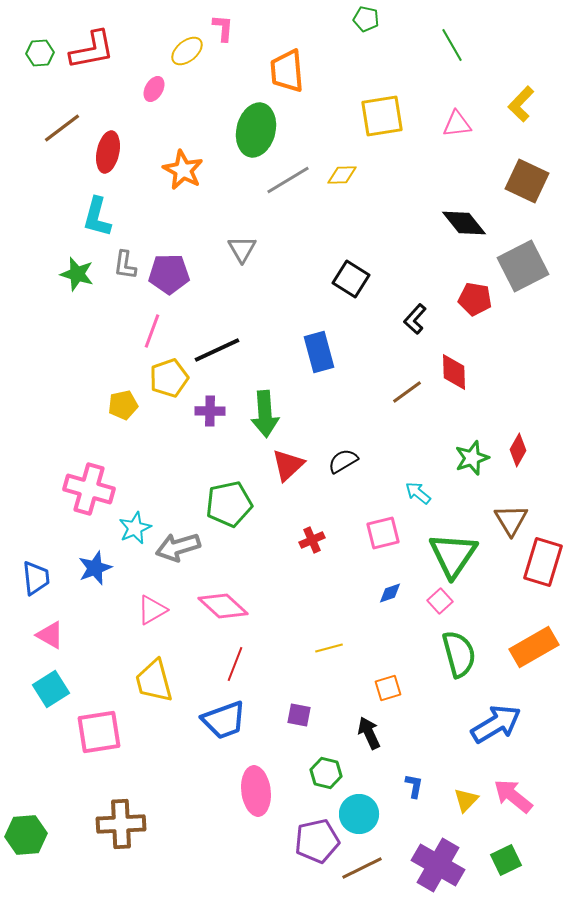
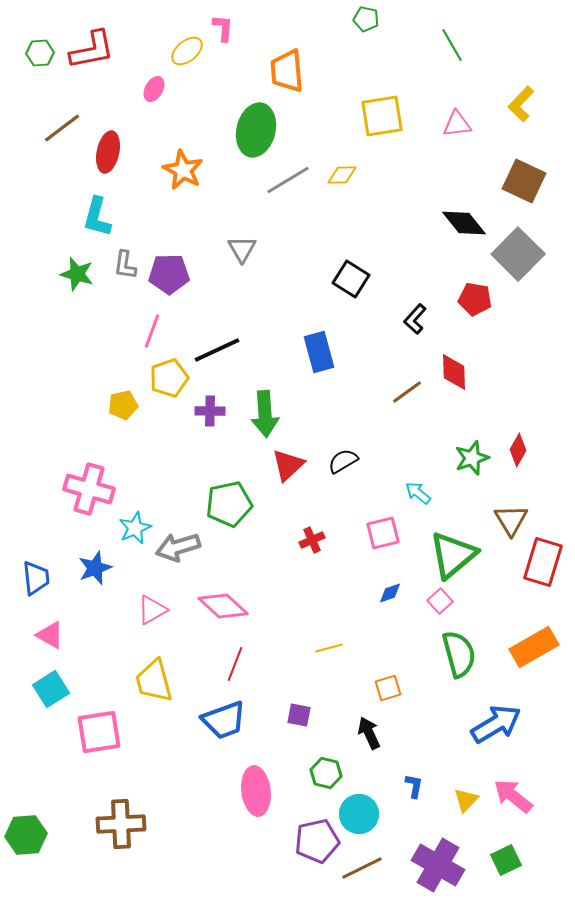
brown square at (527, 181): moved 3 px left
gray square at (523, 266): moved 5 px left, 12 px up; rotated 18 degrees counterclockwise
green triangle at (453, 555): rotated 16 degrees clockwise
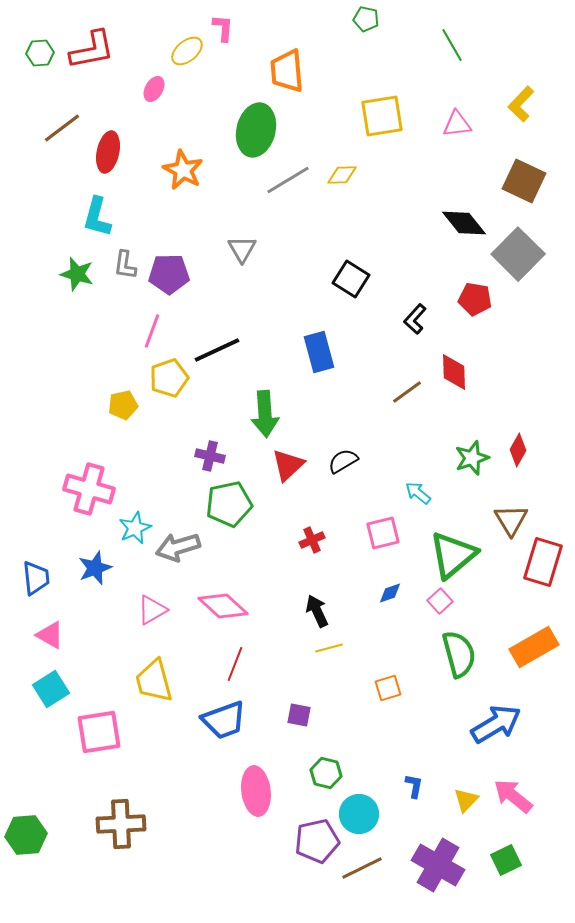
purple cross at (210, 411): moved 45 px down; rotated 12 degrees clockwise
black arrow at (369, 733): moved 52 px left, 122 px up
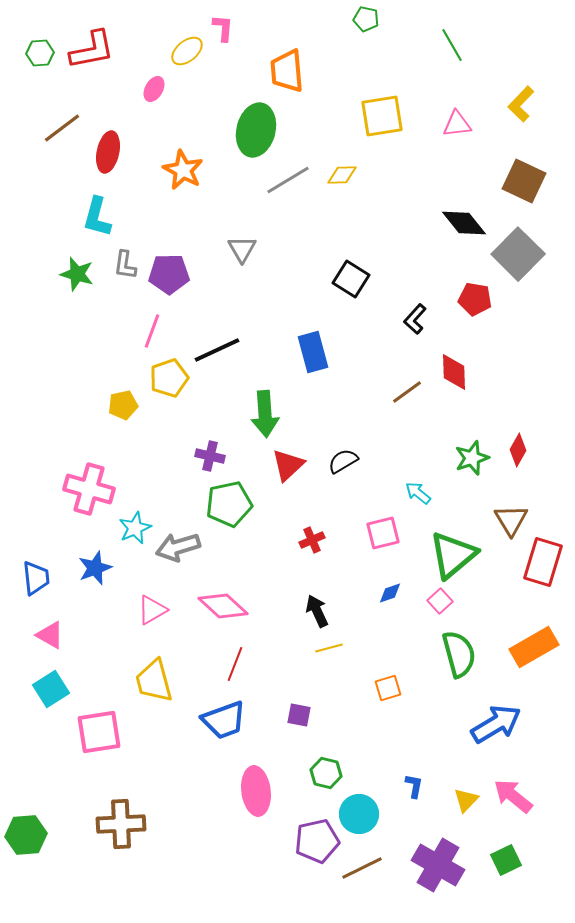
blue rectangle at (319, 352): moved 6 px left
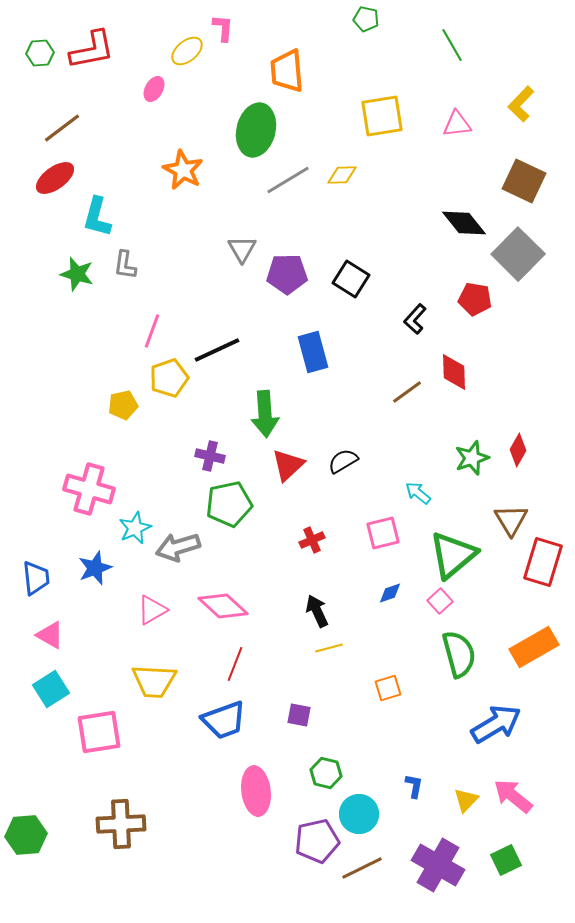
red ellipse at (108, 152): moved 53 px left, 26 px down; rotated 42 degrees clockwise
purple pentagon at (169, 274): moved 118 px right
yellow trapezoid at (154, 681): rotated 72 degrees counterclockwise
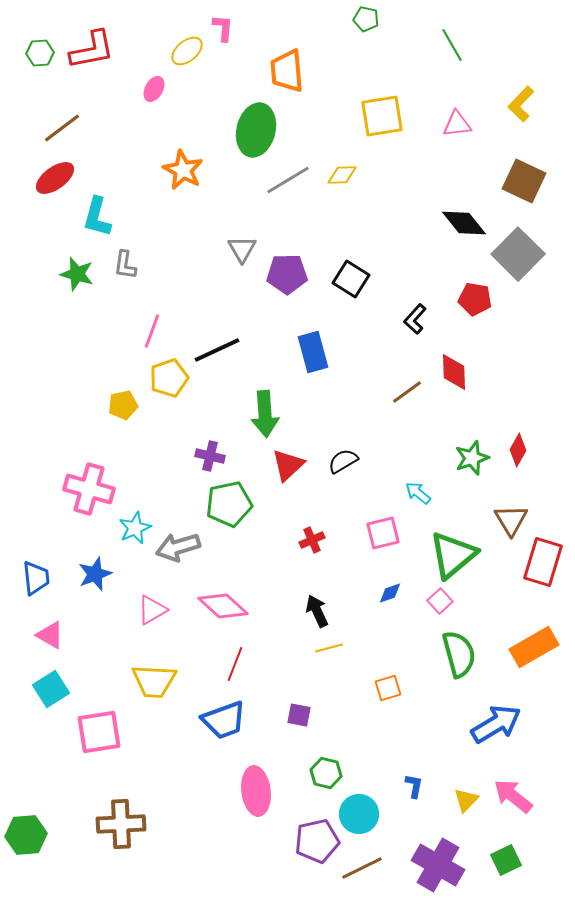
blue star at (95, 568): moved 6 px down
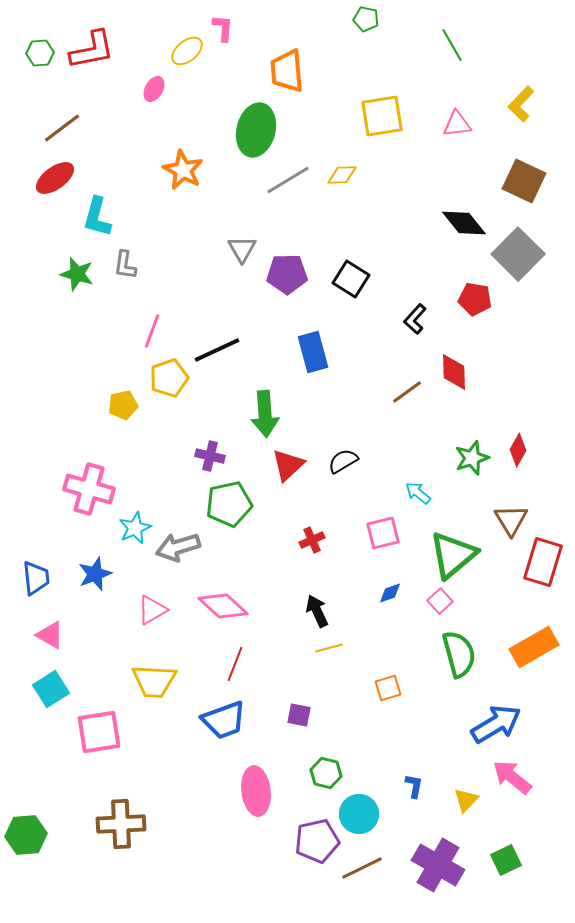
pink arrow at (513, 796): moved 1 px left, 19 px up
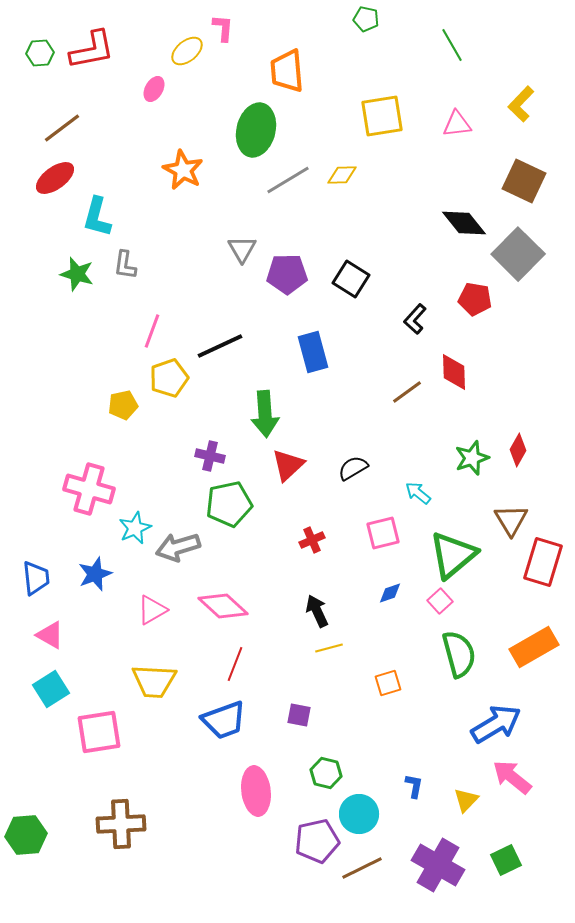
black line at (217, 350): moved 3 px right, 4 px up
black semicircle at (343, 461): moved 10 px right, 7 px down
orange square at (388, 688): moved 5 px up
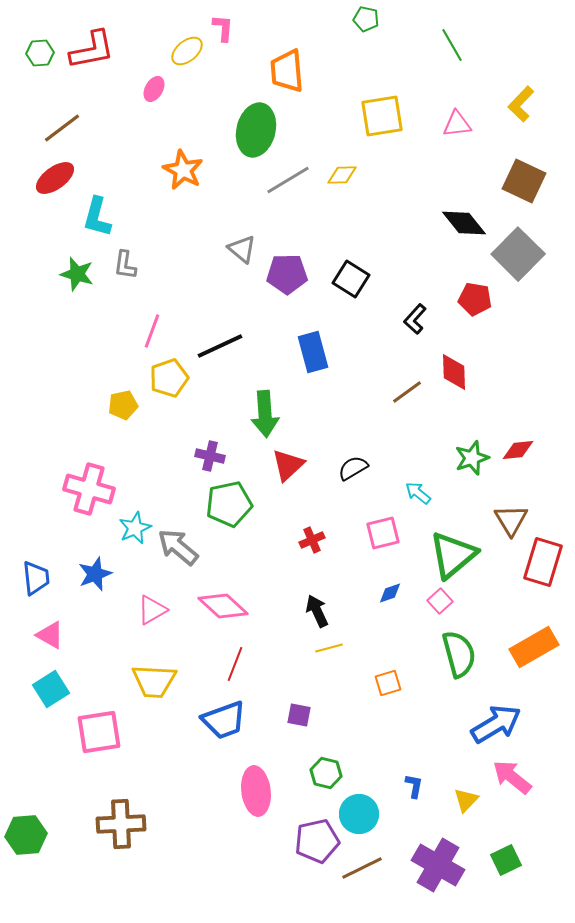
gray triangle at (242, 249): rotated 20 degrees counterclockwise
red diamond at (518, 450): rotated 56 degrees clockwise
gray arrow at (178, 547): rotated 57 degrees clockwise
